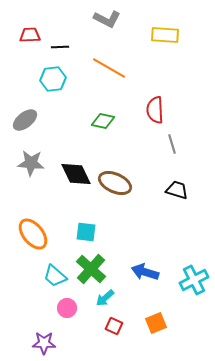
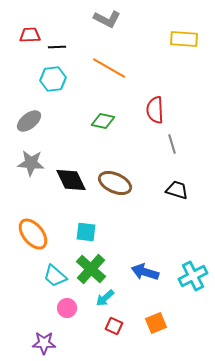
yellow rectangle: moved 19 px right, 4 px down
black line: moved 3 px left
gray ellipse: moved 4 px right, 1 px down
black diamond: moved 5 px left, 6 px down
cyan cross: moved 1 px left, 4 px up
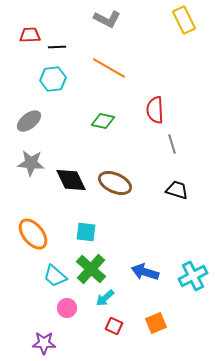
yellow rectangle: moved 19 px up; rotated 60 degrees clockwise
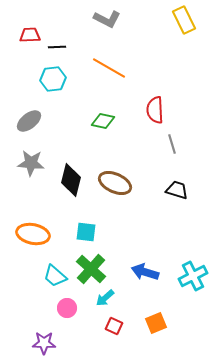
black diamond: rotated 40 degrees clockwise
orange ellipse: rotated 40 degrees counterclockwise
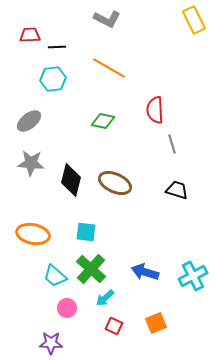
yellow rectangle: moved 10 px right
purple star: moved 7 px right
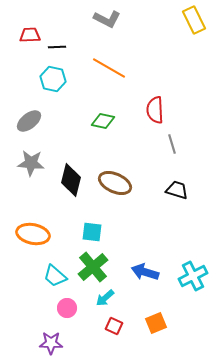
cyan hexagon: rotated 20 degrees clockwise
cyan square: moved 6 px right
green cross: moved 2 px right, 2 px up; rotated 8 degrees clockwise
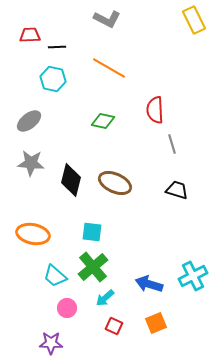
blue arrow: moved 4 px right, 12 px down
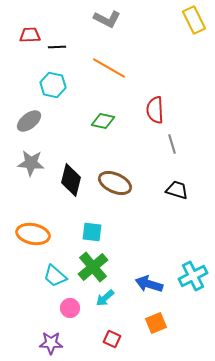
cyan hexagon: moved 6 px down
pink circle: moved 3 px right
red square: moved 2 px left, 13 px down
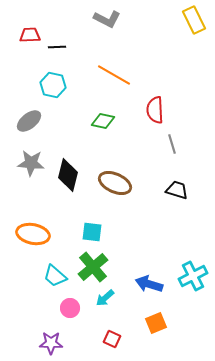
orange line: moved 5 px right, 7 px down
black diamond: moved 3 px left, 5 px up
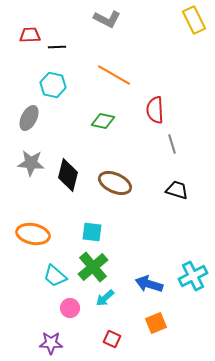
gray ellipse: moved 3 px up; rotated 25 degrees counterclockwise
